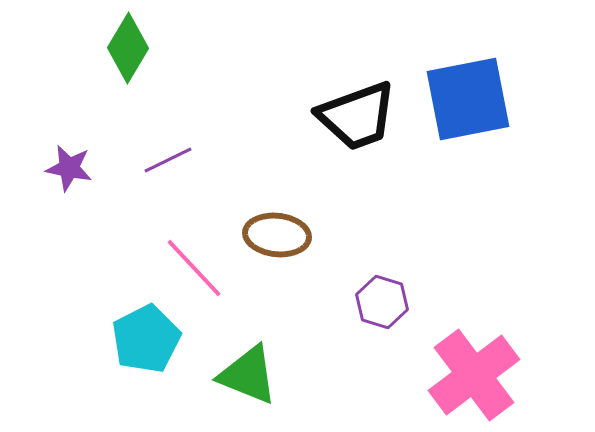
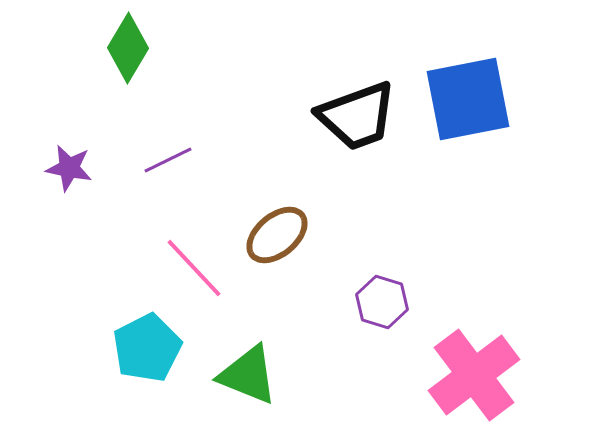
brown ellipse: rotated 46 degrees counterclockwise
cyan pentagon: moved 1 px right, 9 px down
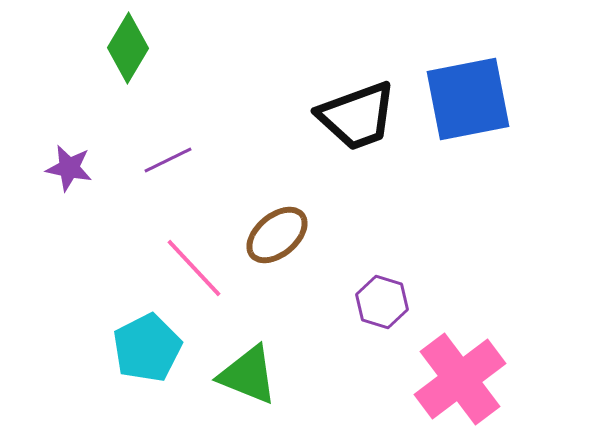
pink cross: moved 14 px left, 4 px down
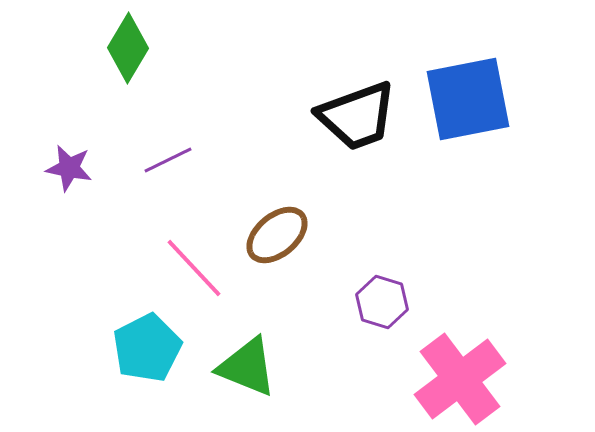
green triangle: moved 1 px left, 8 px up
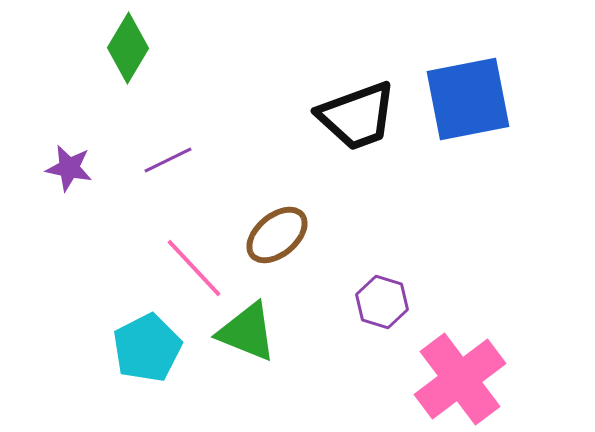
green triangle: moved 35 px up
